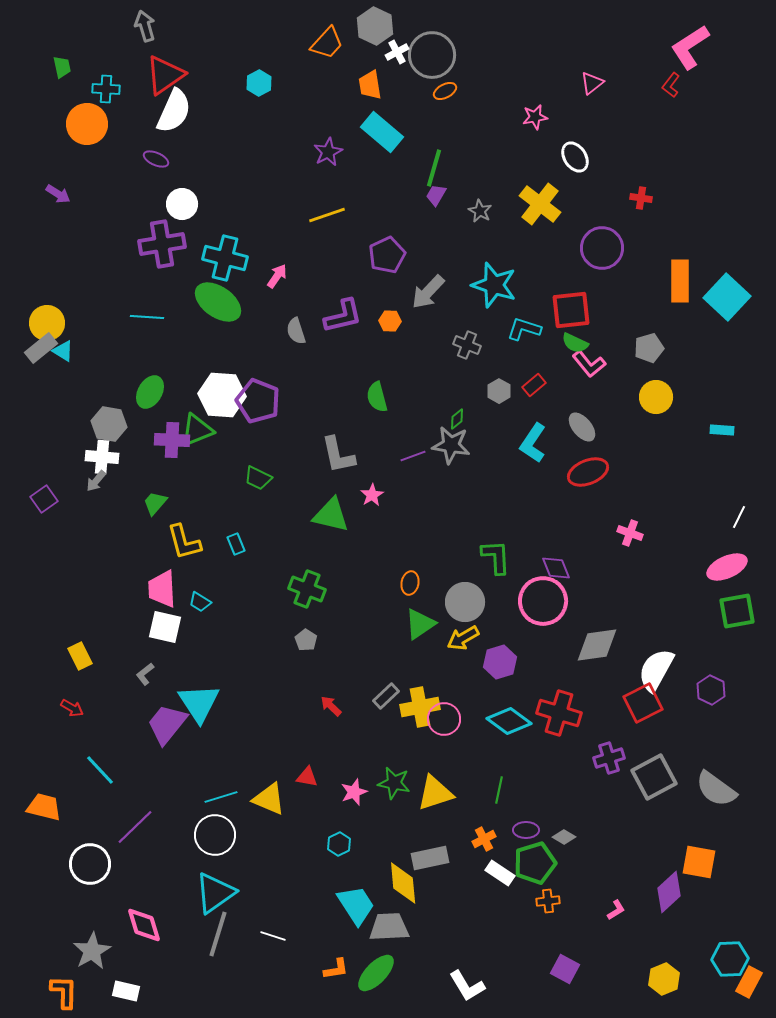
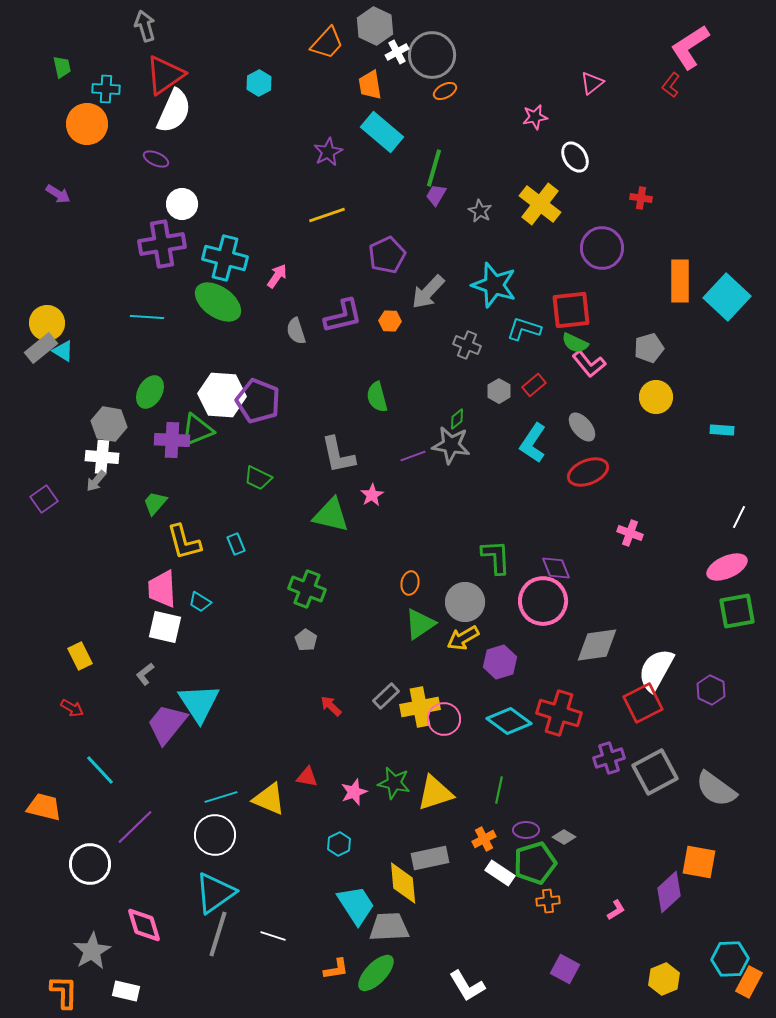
gray square at (654, 777): moved 1 px right, 5 px up
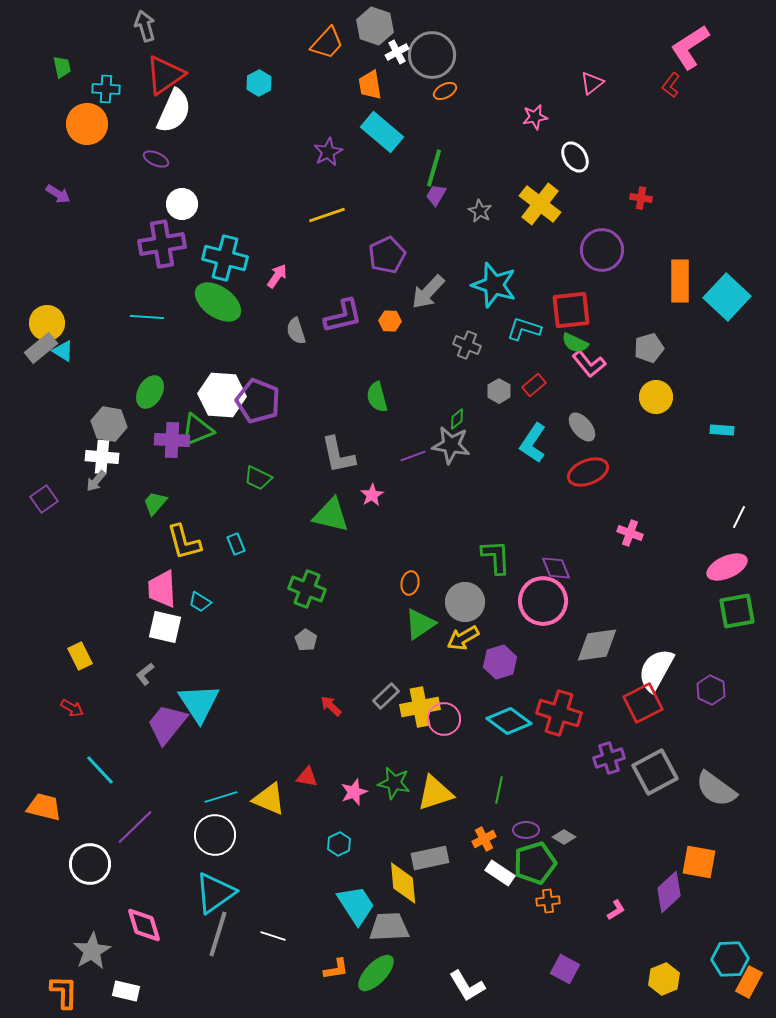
gray hexagon at (375, 26): rotated 6 degrees counterclockwise
purple circle at (602, 248): moved 2 px down
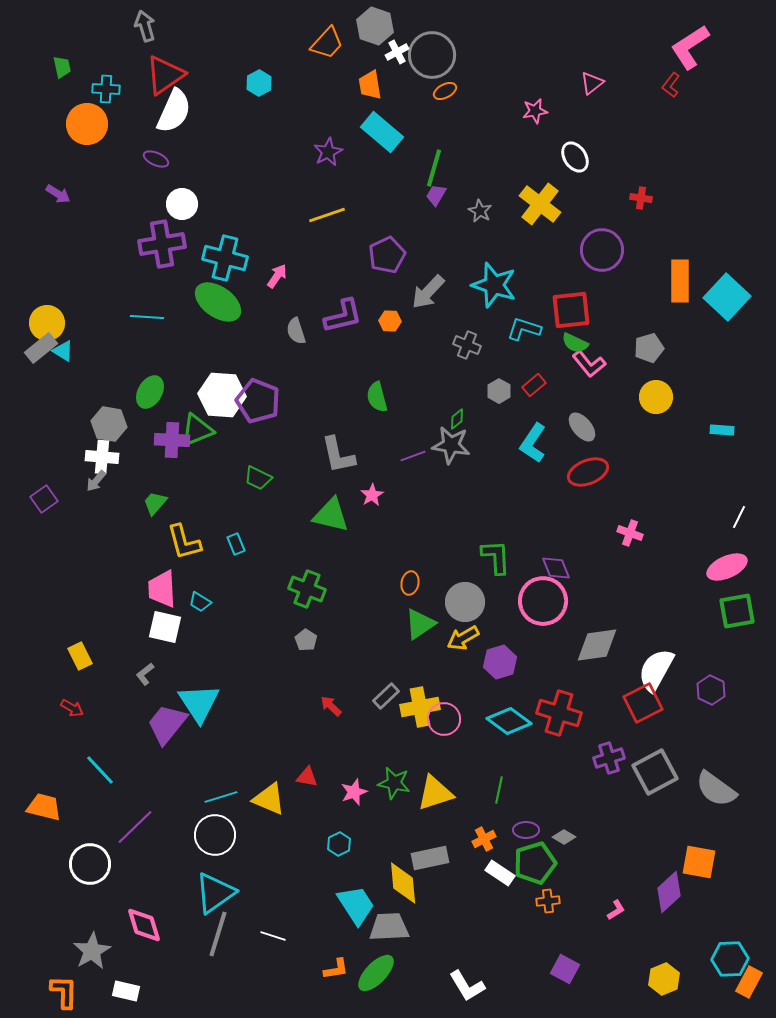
pink star at (535, 117): moved 6 px up
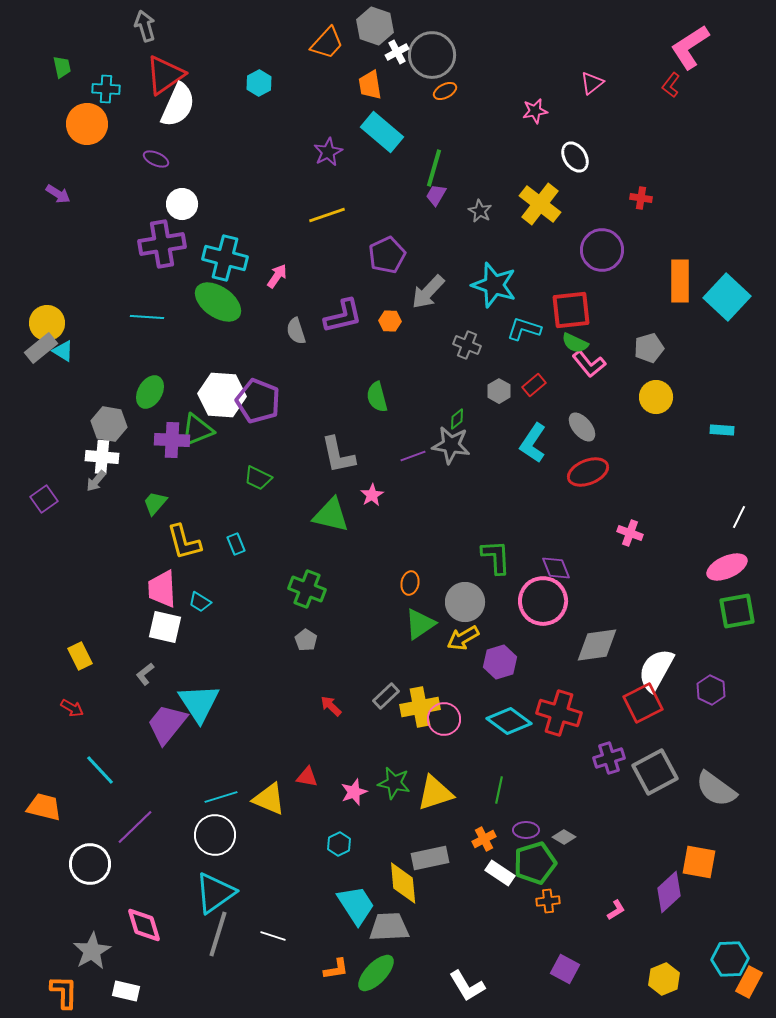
white semicircle at (174, 111): moved 4 px right, 6 px up
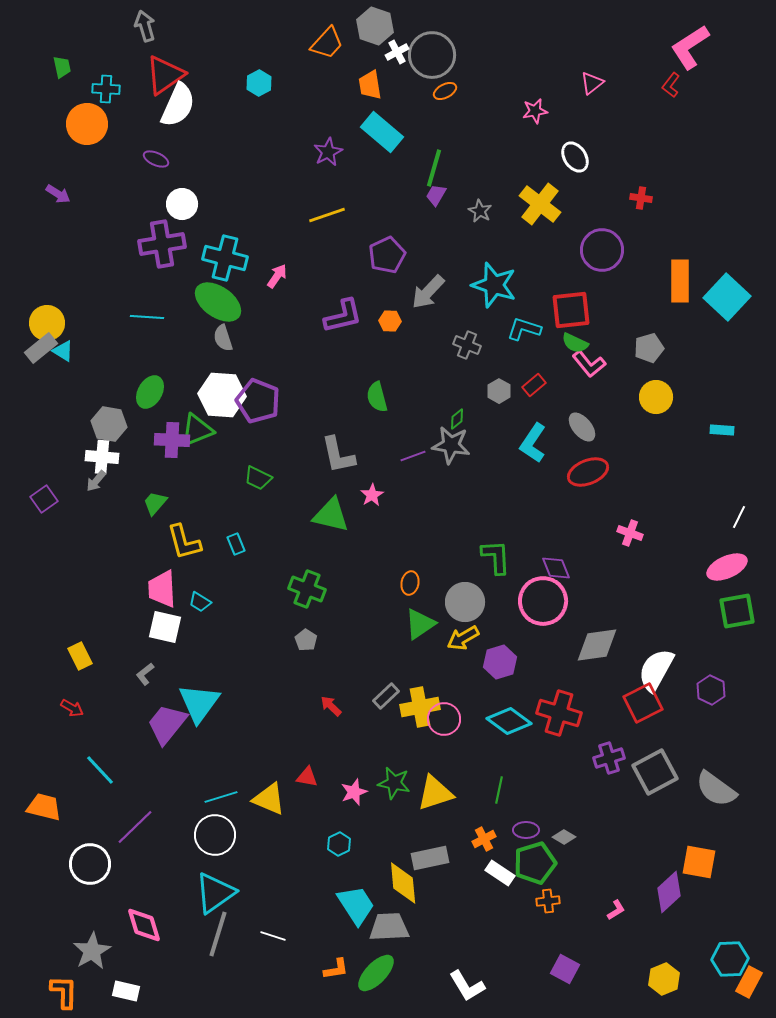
gray semicircle at (296, 331): moved 73 px left, 7 px down
cyan triangle at (199, 703): rotated 9 degrees clockwise
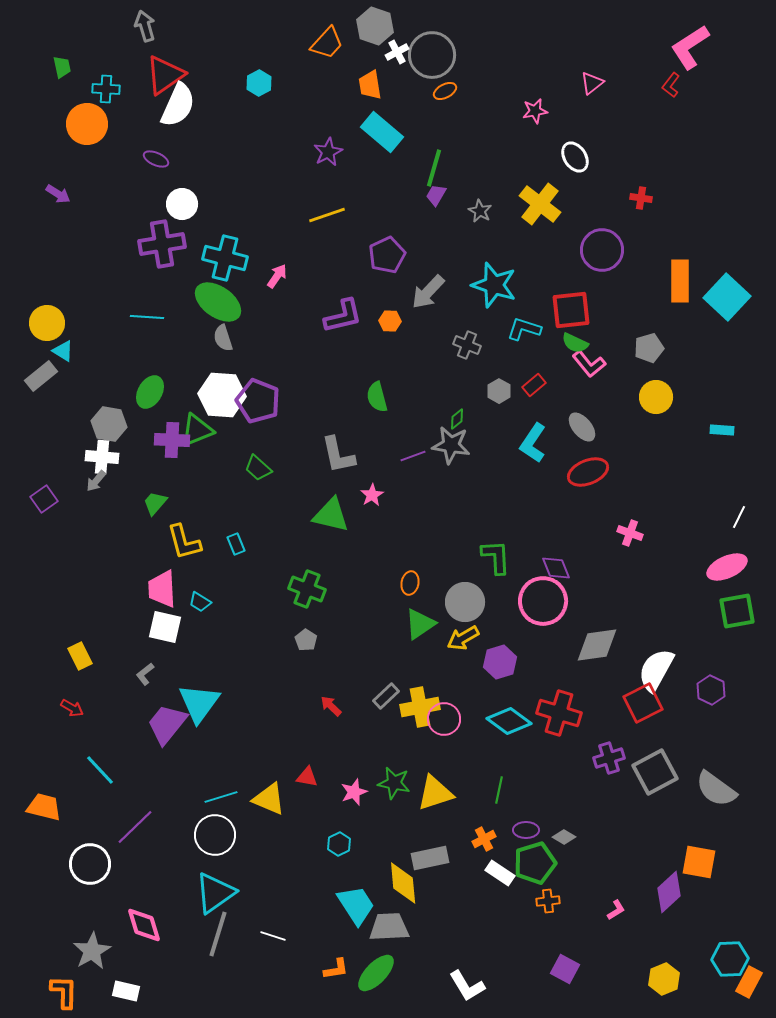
gray rectangle at (41, 348): moved 28 px down
green trapezoid at (258, 478): moved 10 px up; rotated 16 degrees clockwise
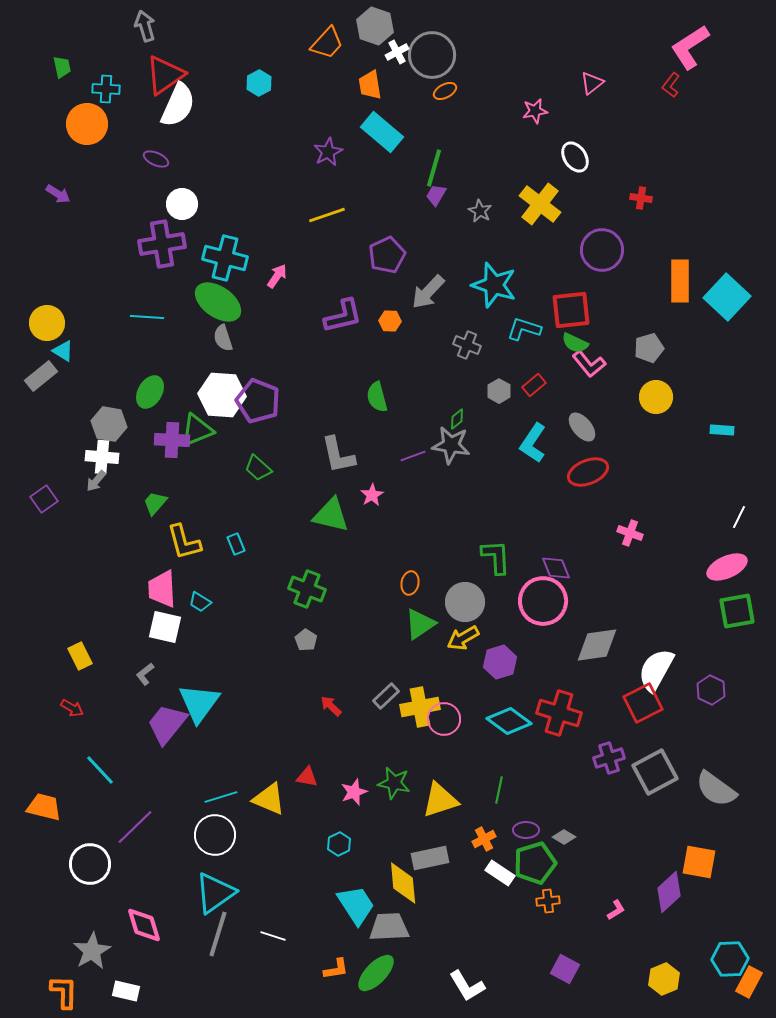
yellow triangle at (435, 793): moved 5 px right, 7 px down
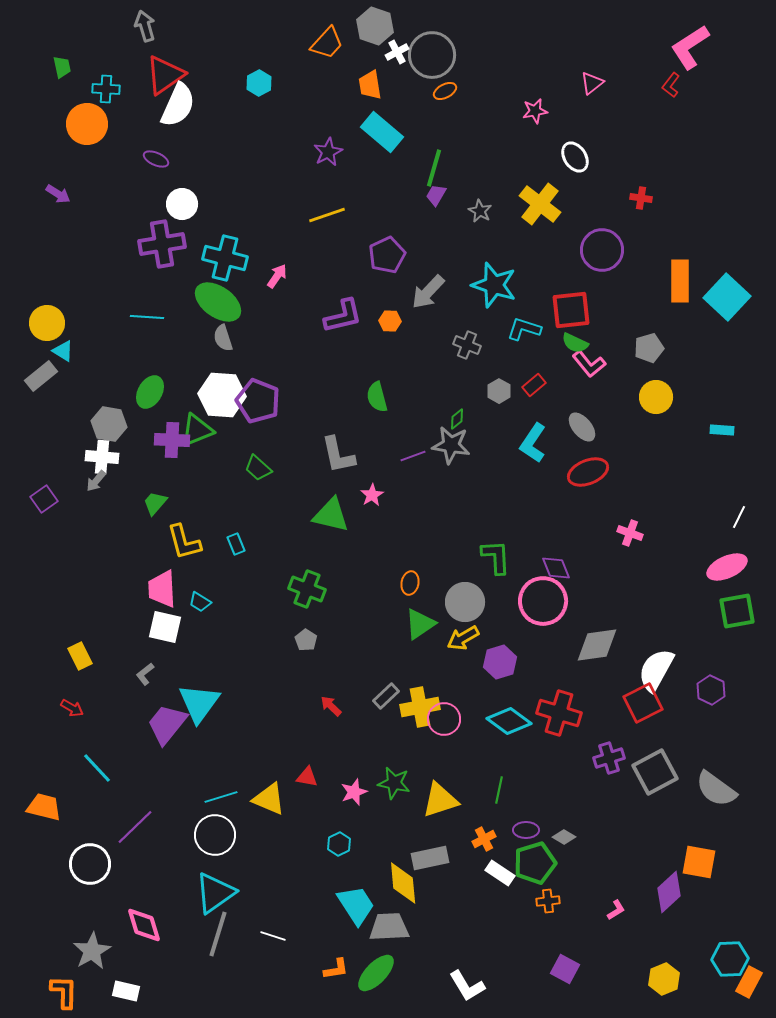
cyan line at (100, 770): moved 3 px left, 2 px up
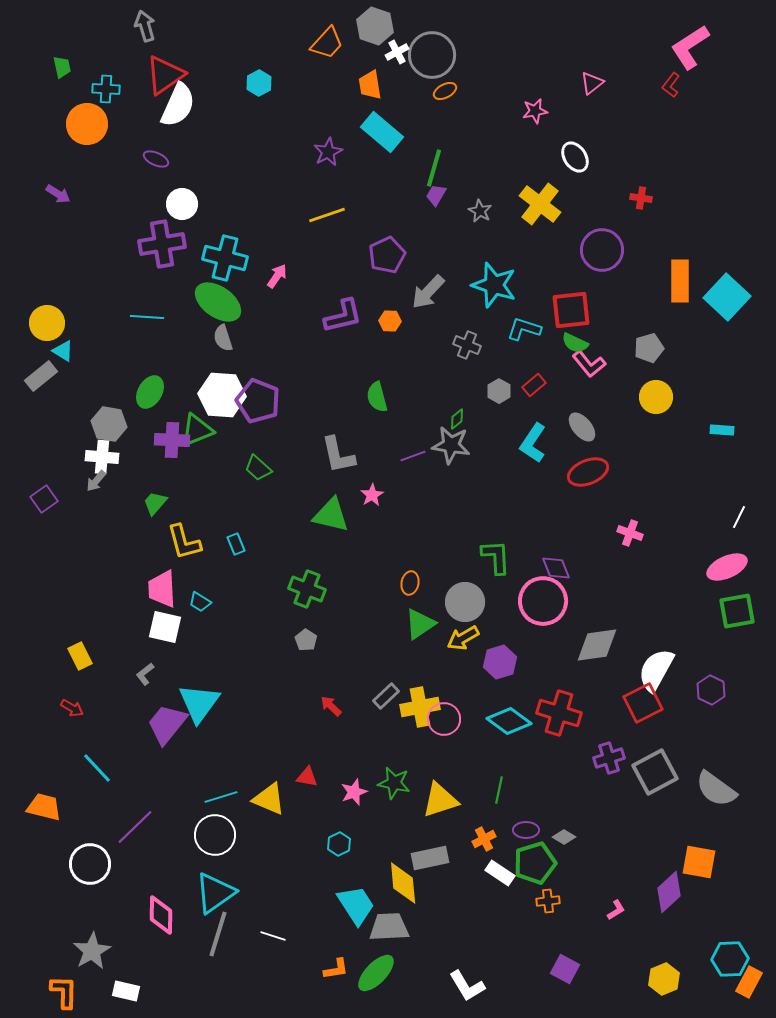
pink diamond at (144, 925): moved 17 px right, 10 px up; rotated 18 degrees clockwise
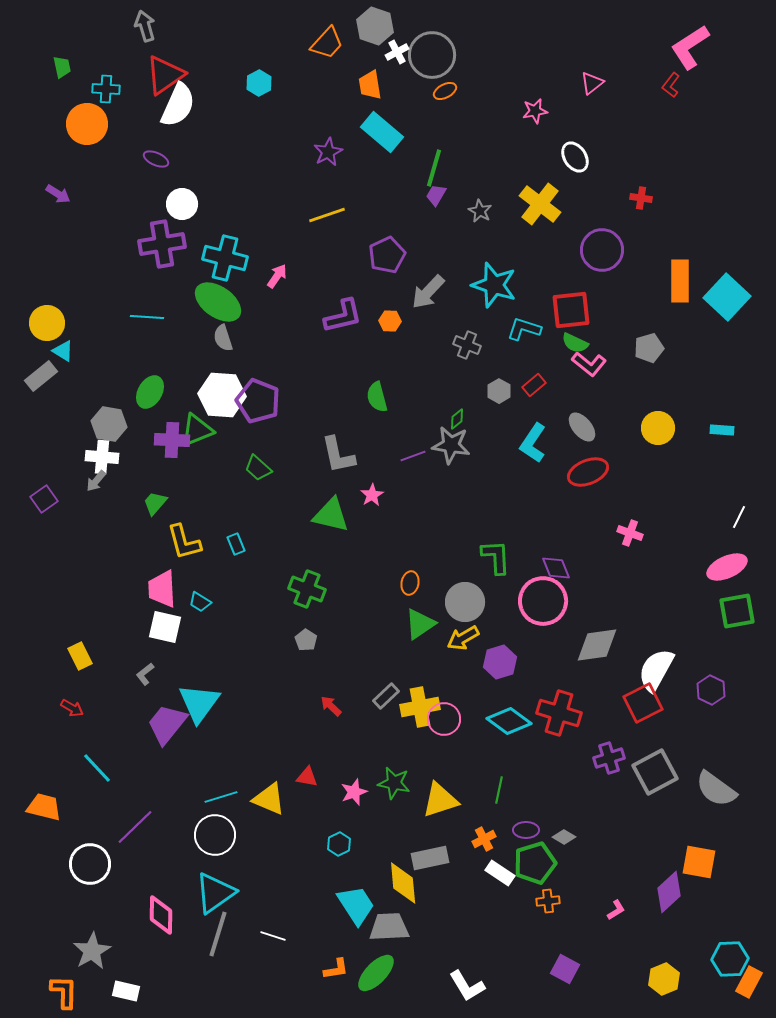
pink L-shape at (589, 364): rotated 12 degrees counterclockwise
yellow circle at (656, 397): moved 2 px right, 31 px down
